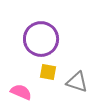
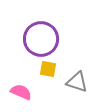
yellow square: moved 3 px up
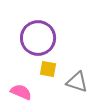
purple circle: moved 3 px left, 1 px up
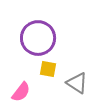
gray triangle: moved 1 px down; rotated 15 degrees clockwise
pink semicircle: rotated 105 degrees clockwise
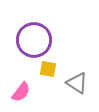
purple circle: moved 4 px left, 2 px down
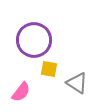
yellow square: moved 1 px right
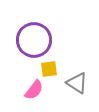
yellow square: rotated 18 degrees counterclockwise
pink semicircle: moved 13 px right, 2 px up
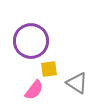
purple circle: moved 3 px left, 1 px down
